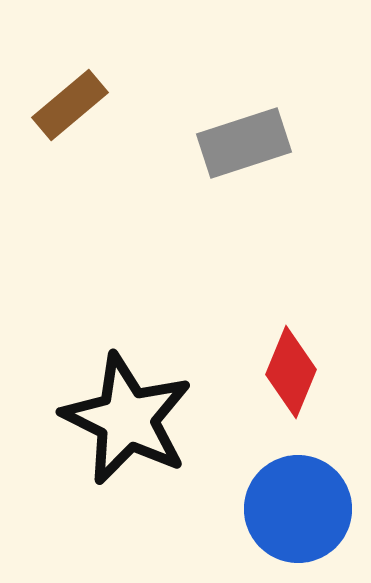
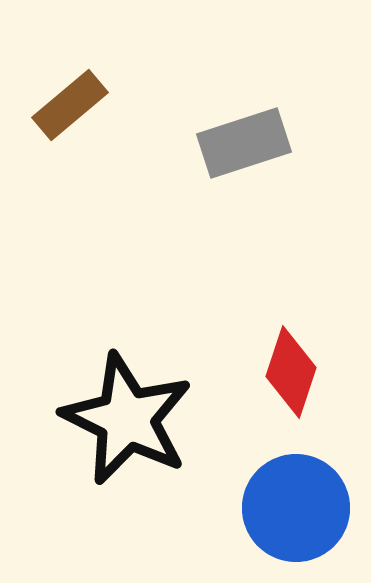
red diamond: rotated 4 degrees counterclockwise
blue circle: moved 2 px left, 1 px up
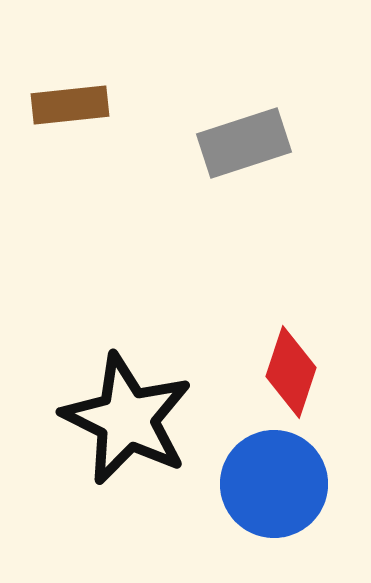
brown rectangle: rotated 34 degrees clockwise
blue circle: moved 22 px left, 24 px up
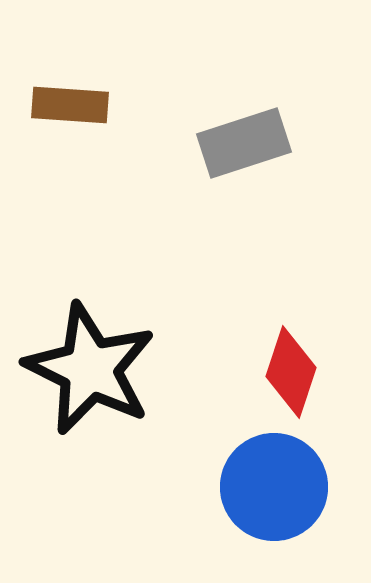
brown rectangle: rotated 10 degrees clockwise
black star: moved 37 px left, 50 px up
blue circle: moved 3 px down
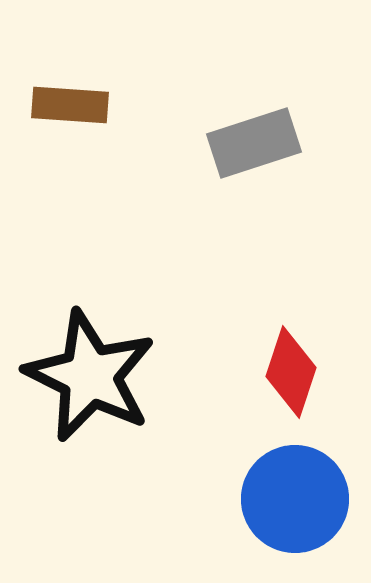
gray rectangle: moved 10 px right
black star: moved 7 px down
blue circle: moved 21 px right, 12 px down
